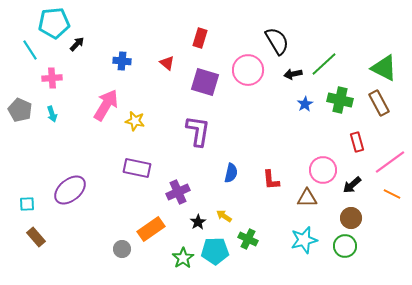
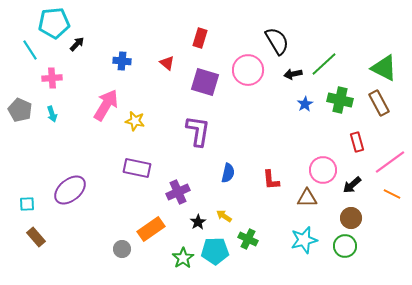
blue semicircle at (231, 173): moved 3 px left
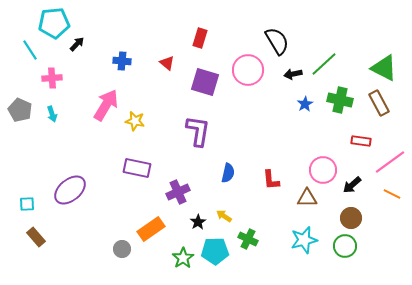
red rectangle at (357, 142): moved 4 px right, 1 px up; rotated 66 degrees counterclockwise
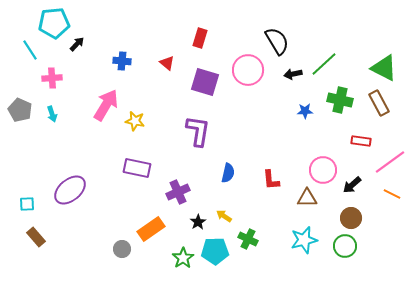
blue star at (305, 104): moved 7 px down; rotated 28 degrees clockwise
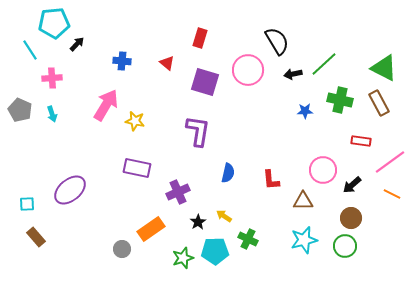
brown triangle at (307, 198): moved 4 px left, 3 px down
green star at (183, 258): rotated 15 degrees clockwise
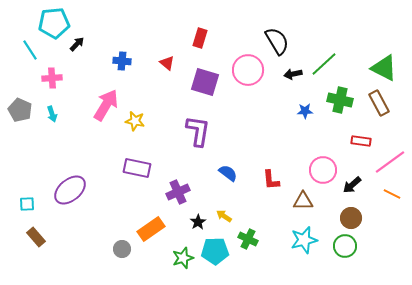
blue semicircle at (228, 173): rotated 66 degrees counterclockwise
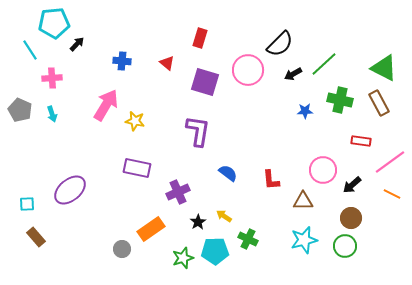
black semicircle at (277, 41): moved 3 px right, 3 px down; rotated 76 degrees clockwise
black arrow at (293, 74): rotated 18 degrees counterclockwise
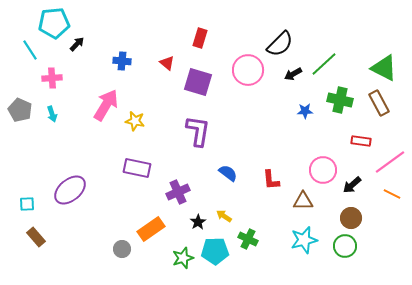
purple square at (205, 82): moved 7 px left
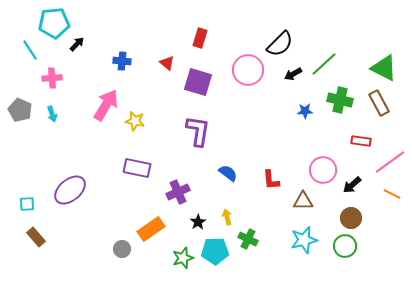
yellow arrow at (224, 216): moved 3 px right, 1 px down; rotated 42 degrees clockwise
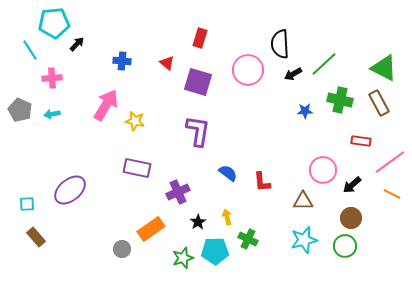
black semicircle at (280, 44): rotated 132 degrees clockwise
cyan arrow at (52, 114): rotated 98 degrees clockwise
red L-shape at (271, 180): moved 9 px left, 2 px down
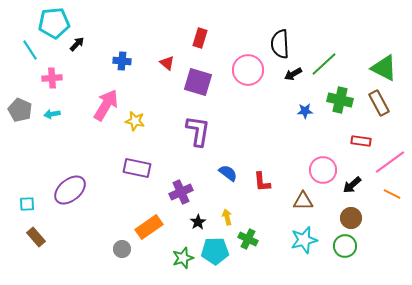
purple cross at (178, 192): moved 3 px right
orange rectangle at (151, 229): moved 2 px left, 2 px up
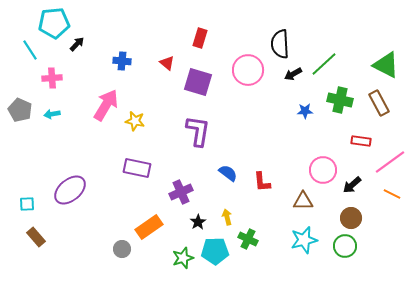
green triangle at (384, 68): moved 2 px right, 3 px up
